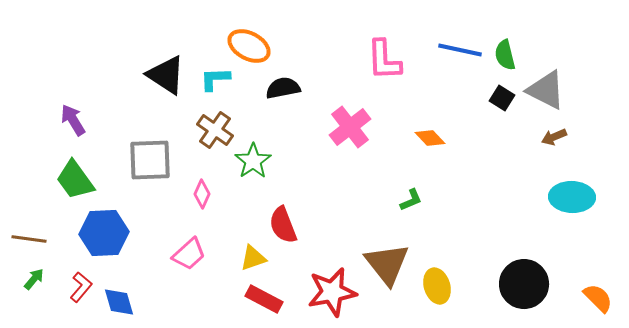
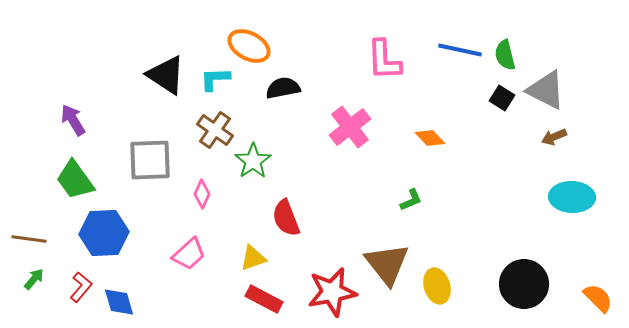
red semicircle: moved 3 px right, 7 px up
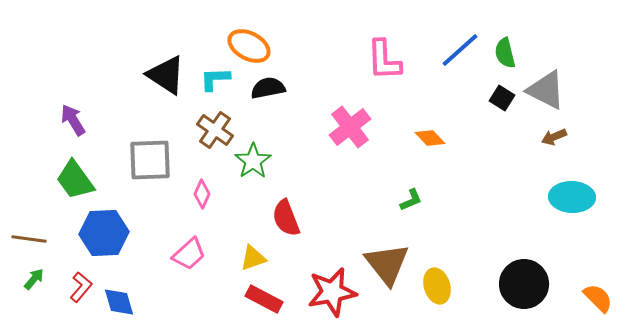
blue line: rotated 54 degrees counterclockwise
green semicircle: moved 2 px up
black semicircle: moved 15 px left
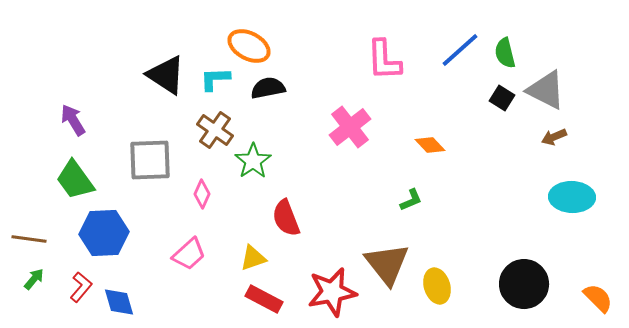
orange diamond: moved 7 px down
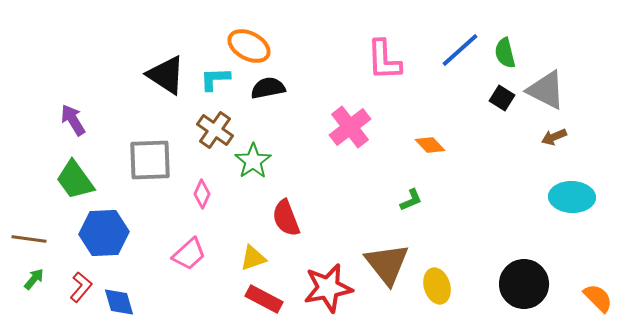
red star: moved 4 px left, 4 px up
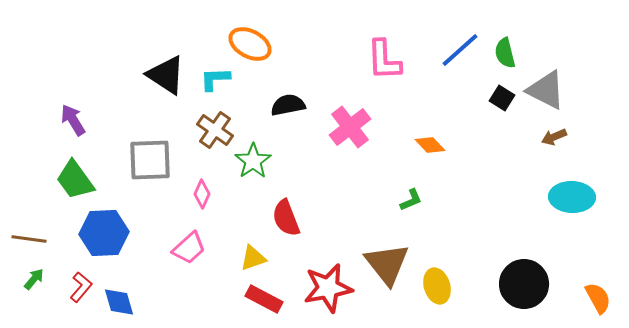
orange ellipse: moved 1 px right, 2 px up
black semicircle: moved 20 px right, 17 px down
pink trapezoid: moved 6 px up
orange semicircle: rotated 16 degrees clockwise
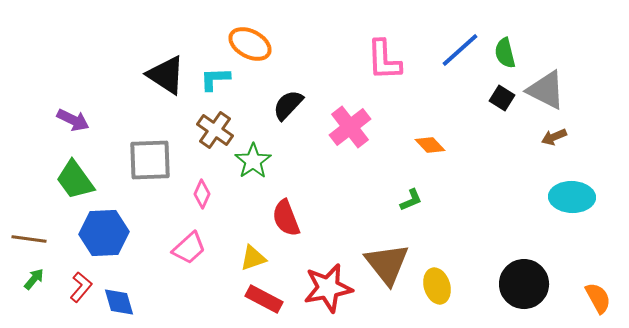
black semicircle: rotated 36 degrees counterclockwise
purple arrow: rotated 148 degrees clockwise
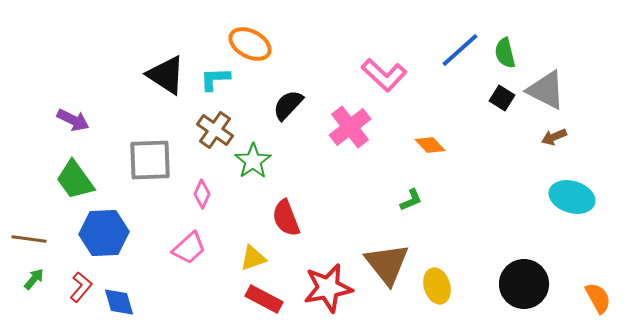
pink L-shape: moved 15 px down; rotated 45 degrees counterclockwise
cyan ellipse: rotated 15 degrees clockwise
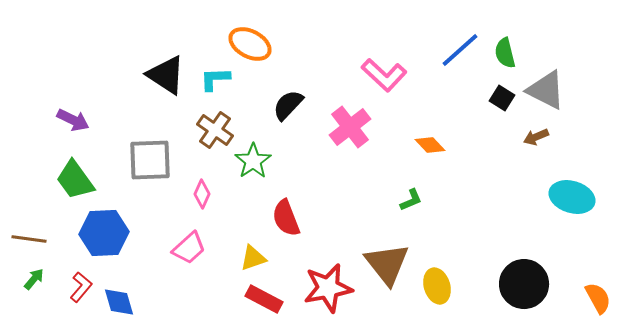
brown arrow: moved 18 px left
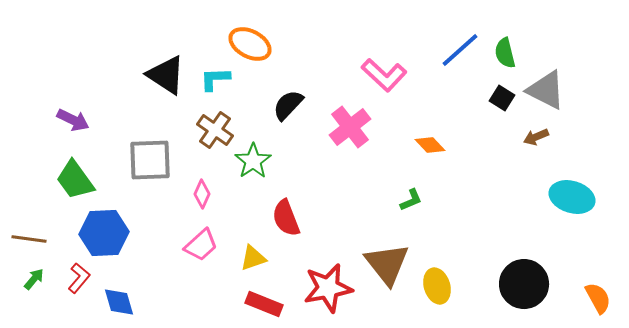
pink trapezoid: moved 12 px right, 3 px up
red L-shape: moved 2 px left, 9 px up
red rectangle: moved 5 px down; rotated 6 degrees counterclockwise
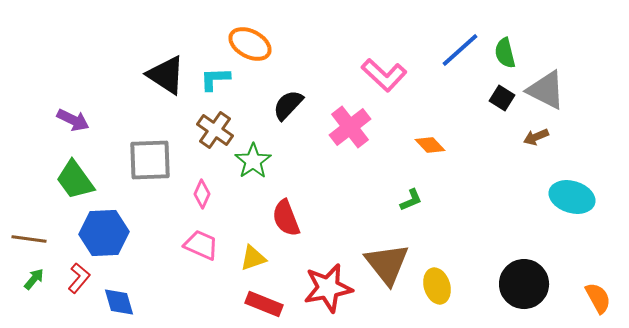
pink trapezoid: rotated 114 degrees counterclockwise
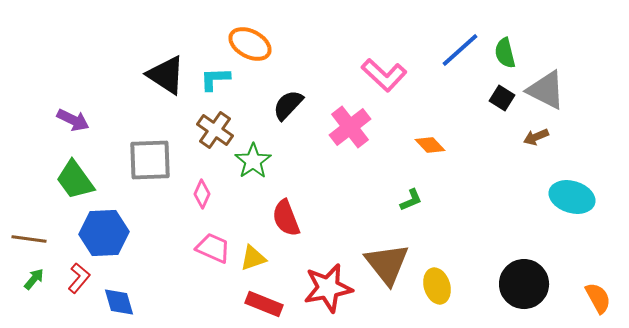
pink trapezoid: moved 12 px right, 3 px down
